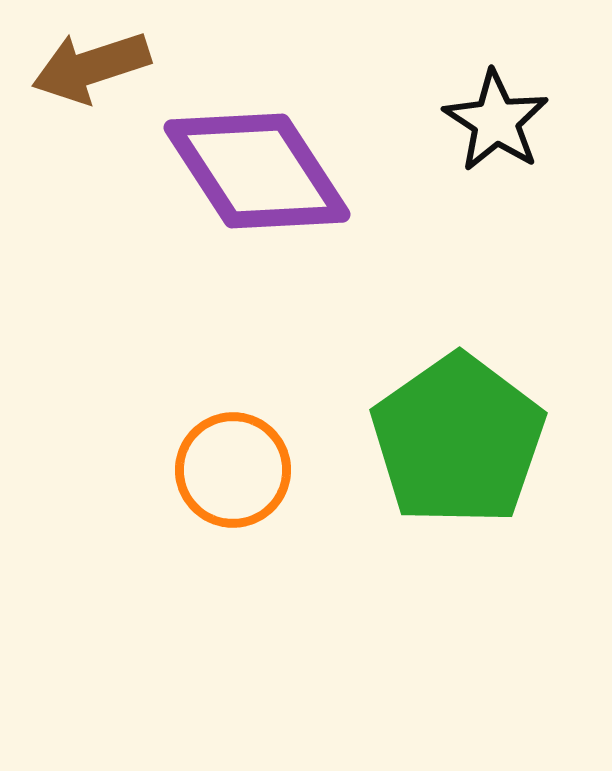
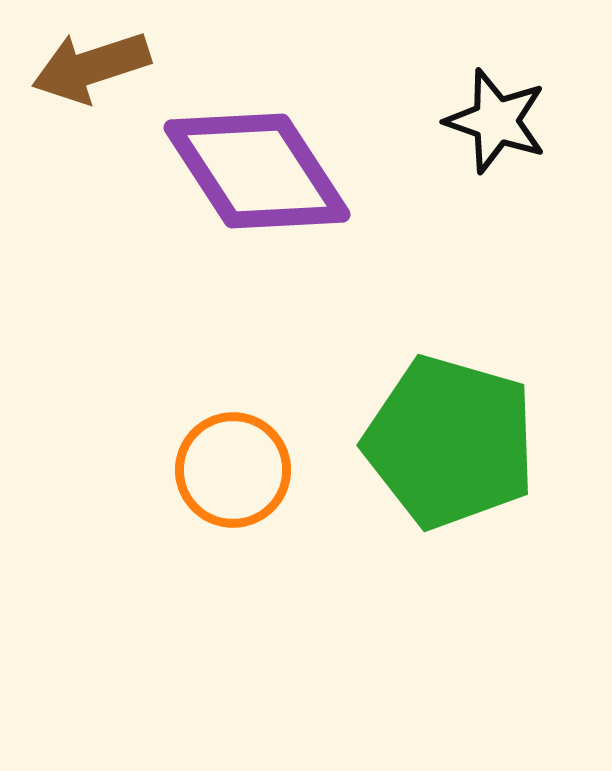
black star: rotated 14 degrees counterclockwise
green pentagon: moved 8 px left, 2 px down; rotated 21 degrees counterclockwise
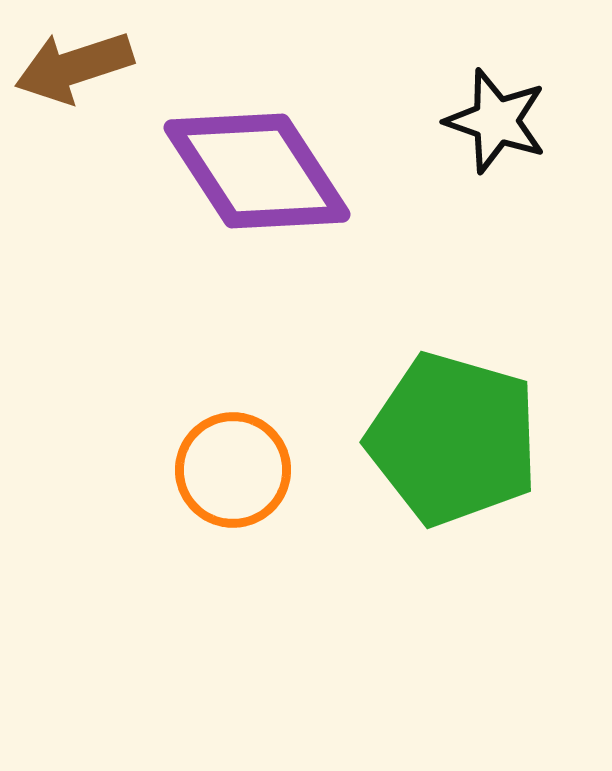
brown arrow: moved 17 px left
green pentagon: moved 3 px right, 3 px up
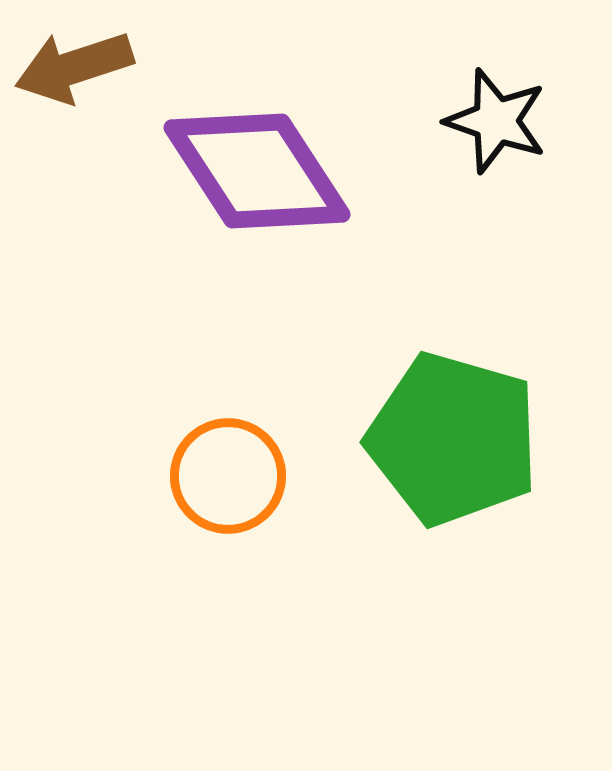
orange circle: moved 5 px left, 6 px down
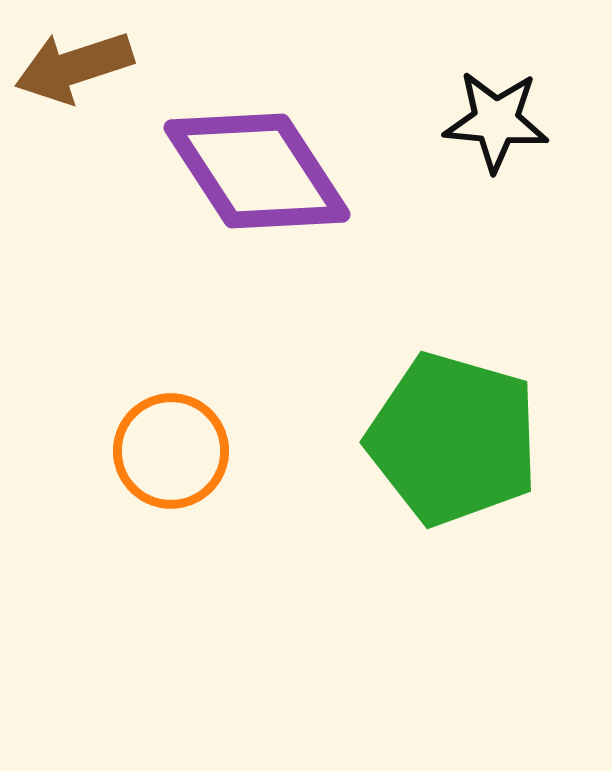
black star: rotated 14 degrees counterclockwise
orange circle: moved 57 px left, 25 px up
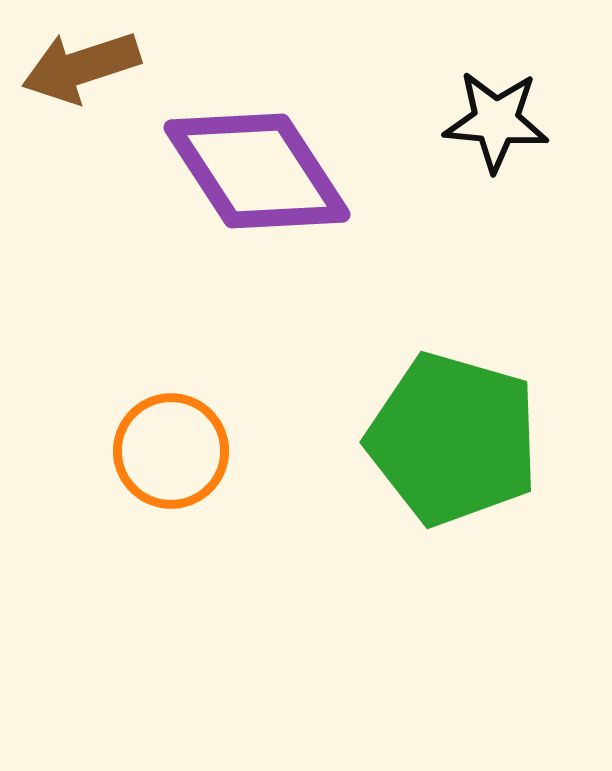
brown arrow: moved 7 px right
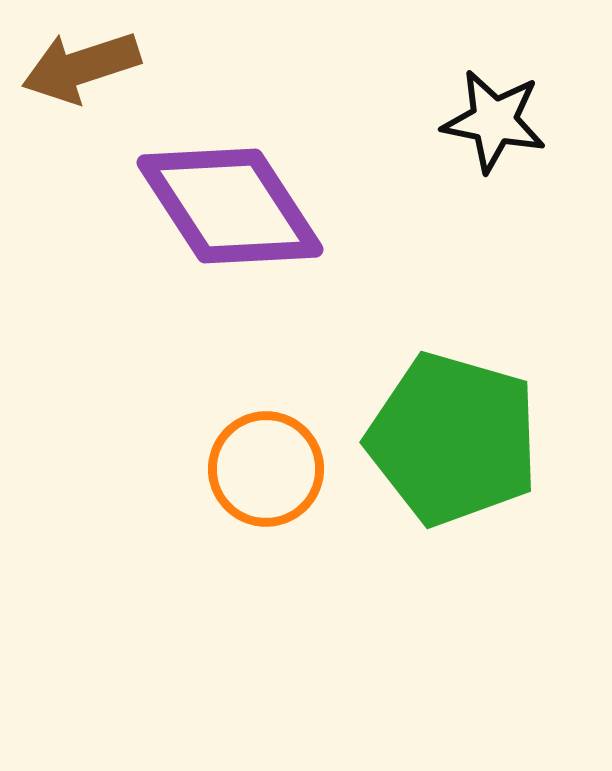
black star: moved 2 px left; rotated 6 degrees clockwise
purple diamond: moved 27 px left, 35 px down
orange circle: moved 95 px right, 18 px down
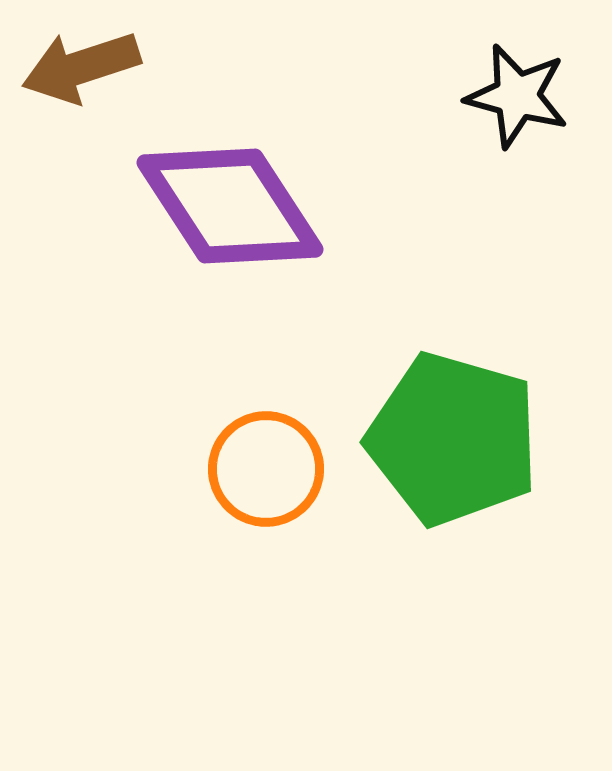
black star: moved 23 px right, 25 px up; rotated 4 degrees clockwise
